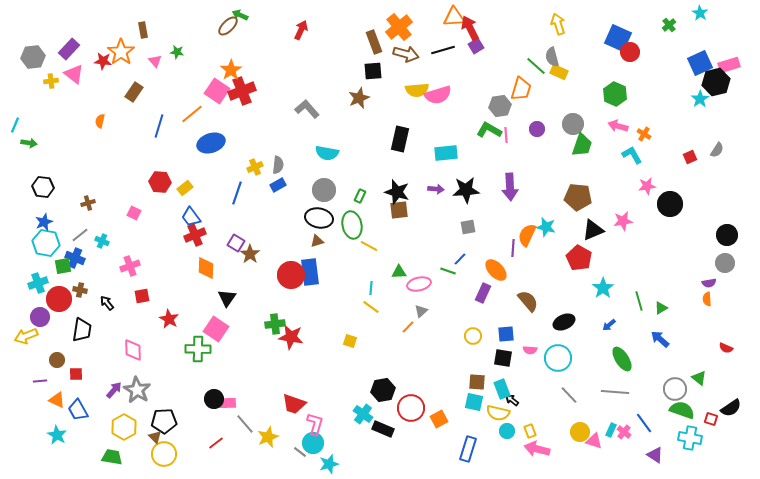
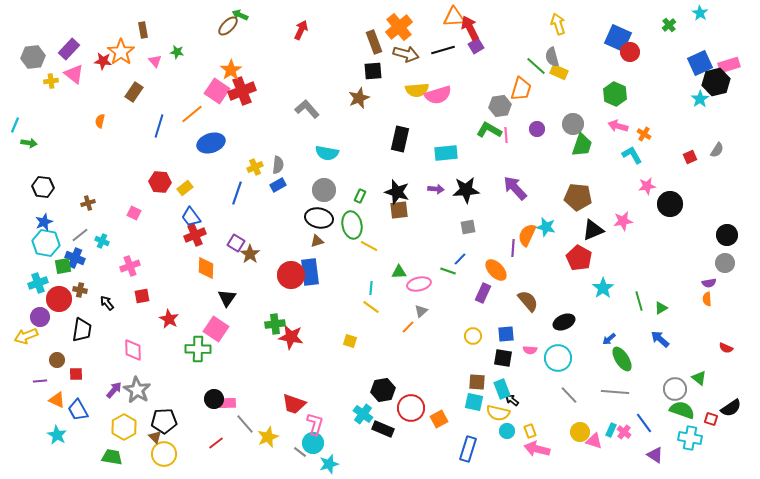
purple arrow at (510, 187): moved 5 px right, 1 px down; rotated 140 degrees clockwise
blue arrow at (609, 325): moved 14 px down
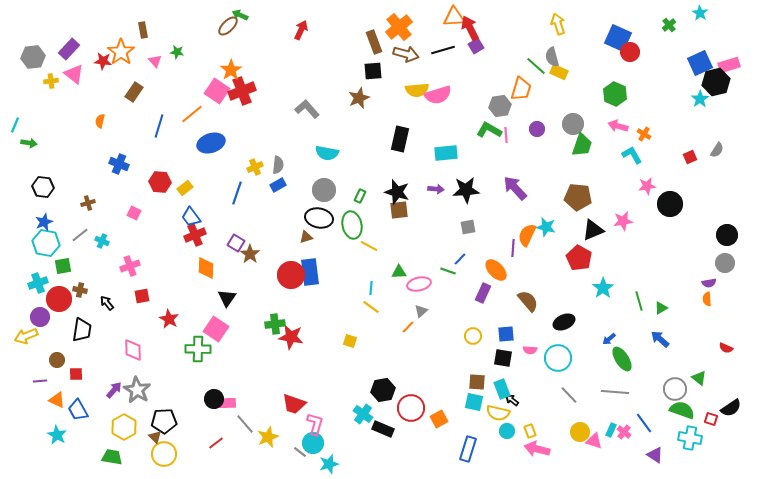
brown triangle at (317, 241): moved 11 px left, 4 px up
blue cross at (75, 258): moved 44 px right, 94 px up
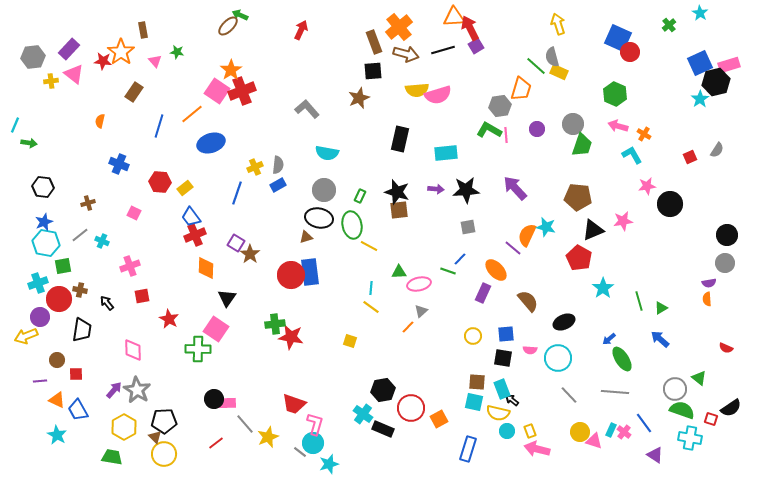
purple line at (513, 248): rotated 54 degrees counterclockwise
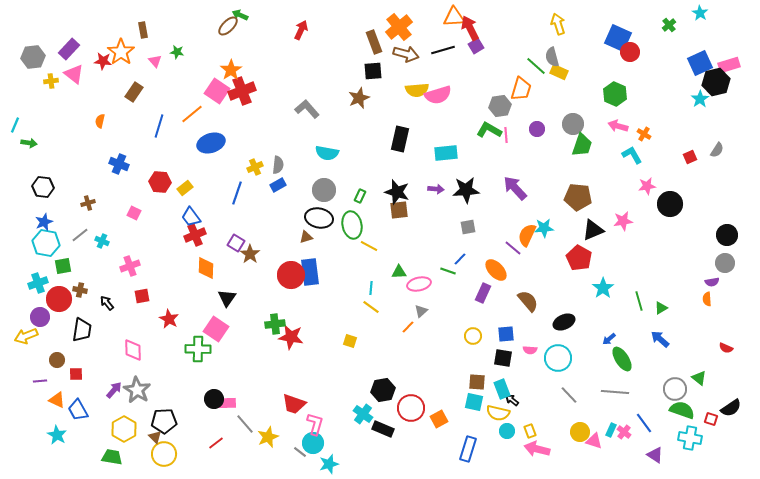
cyan star at (546, 227): moved 2 px left, 1 px down; rotated 18 degrees counterclockwise
purple semicircle at (709, 283): moved 3 px right, 1 px up
yellow hexagon at (124, 427): moved 2 px down
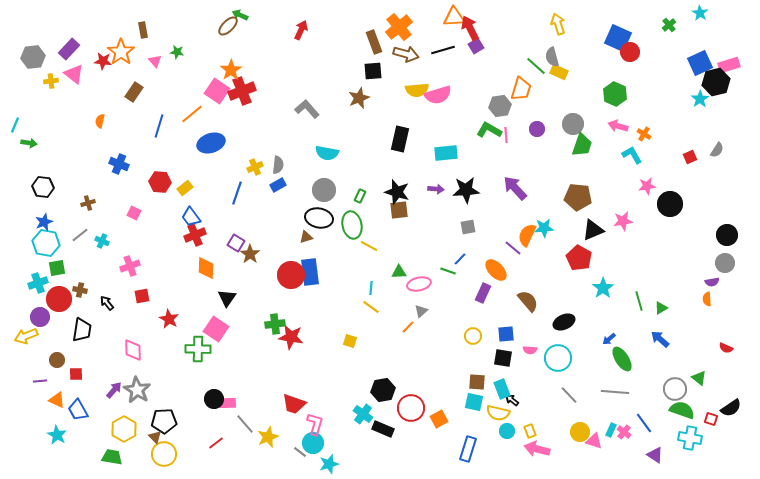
green square at (63, 266): moved 6 px left, 2 px down
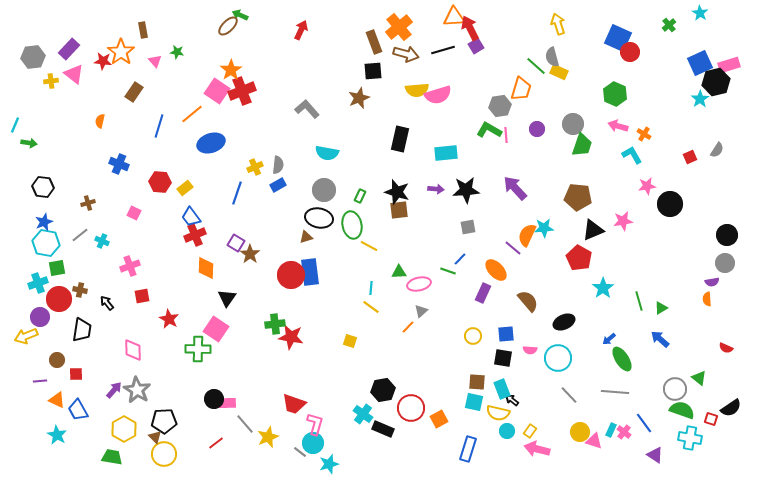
yellow rectangle at (530, 431): rotated 56 degrees clockwise
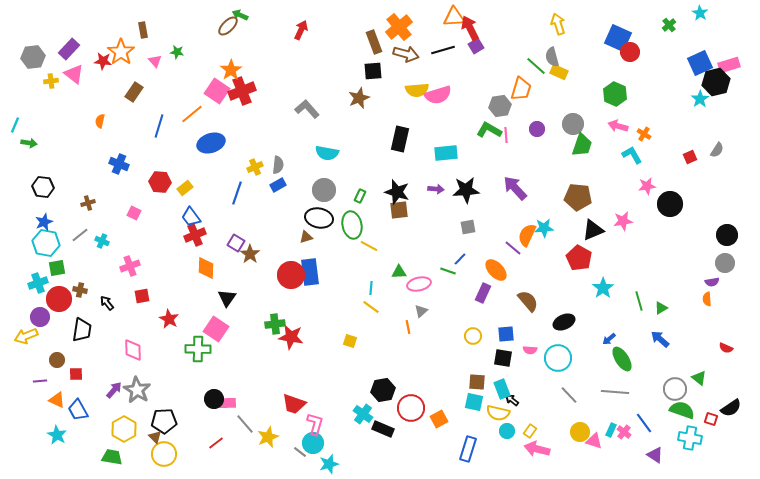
orange line at (408, 327): rotated 56 degrees counterclockwise
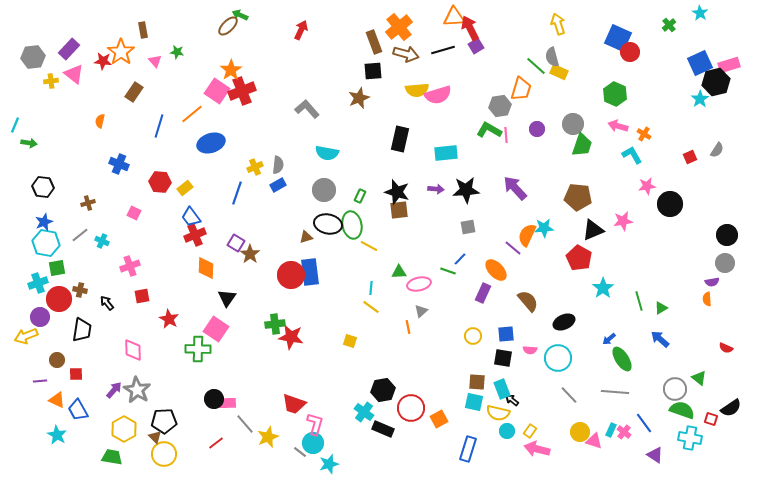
black ellipse at (319, 218): moved 9 px right, 6 px down
cyan cross at (363, 414): moved 1 px right, 2 px up
